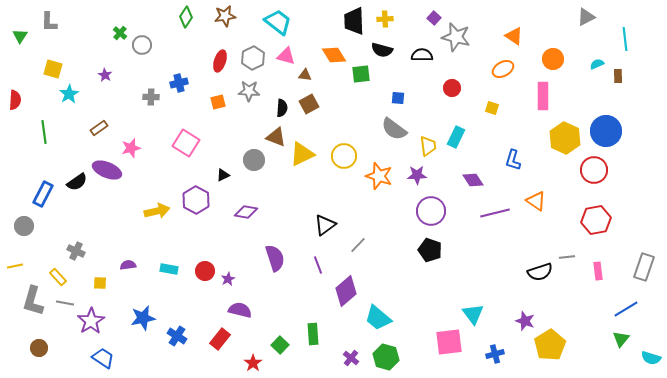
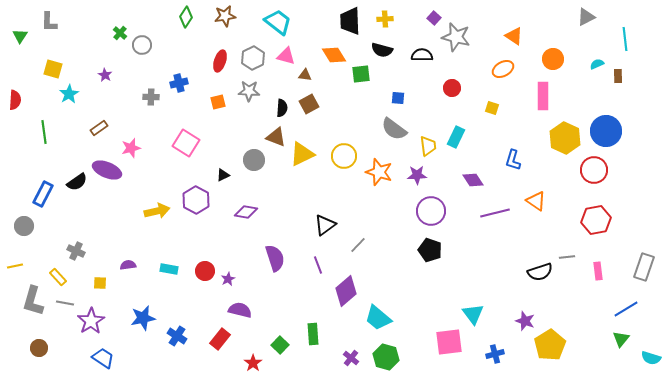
black trapezoid at (354, 21): moved 4 px left
orange star at (379, 176): moved 4 px up
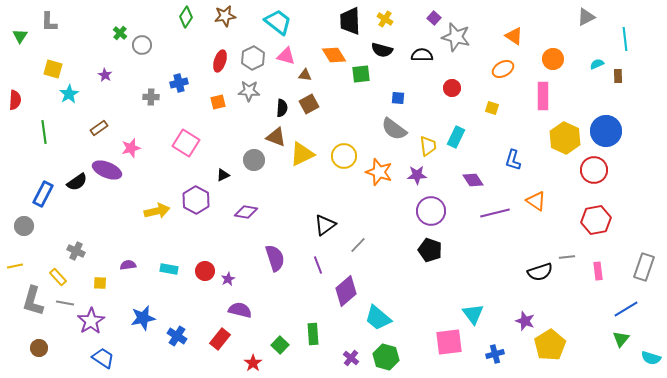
yellow cross at (385, 19): rotated 35 degrees clockwise
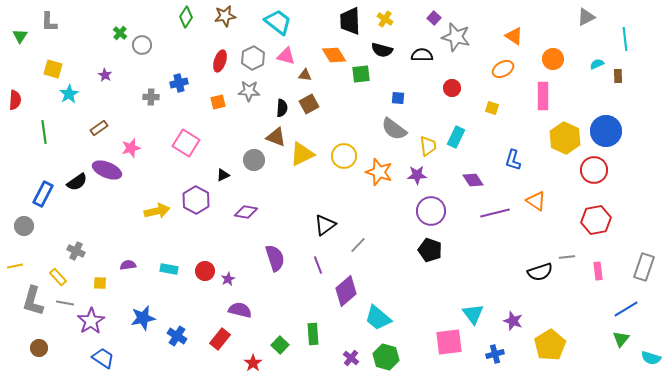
purple star at (525, 321): moved 12 px left
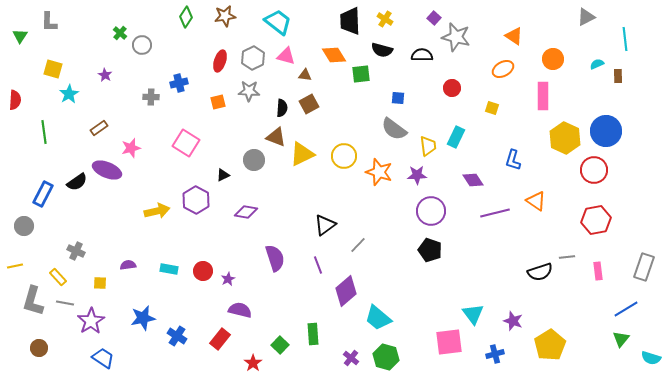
red circle at (205, 271): moved 2 px left
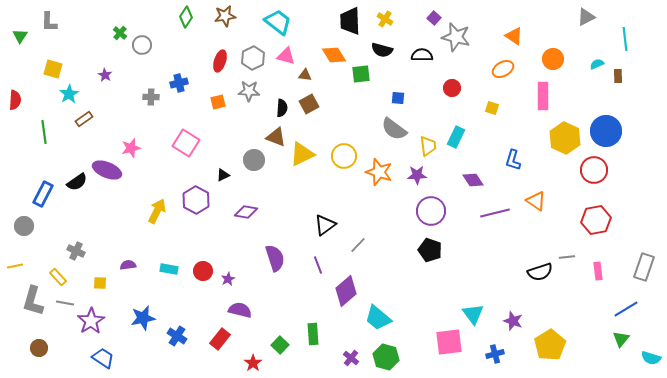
brown rectangle at (99, 128): moved 15 px left, 9 px up
yellow arrow at (157, 211): rotated 50 degrees counterclockwise
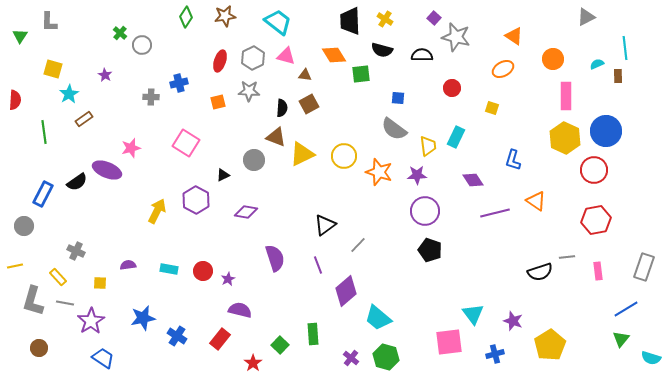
cyan line at (625, 39): moved 9 px down
pink rectangle at (543, 96): moved 23 px right
purple circle at (431, 211): moved 6 px left
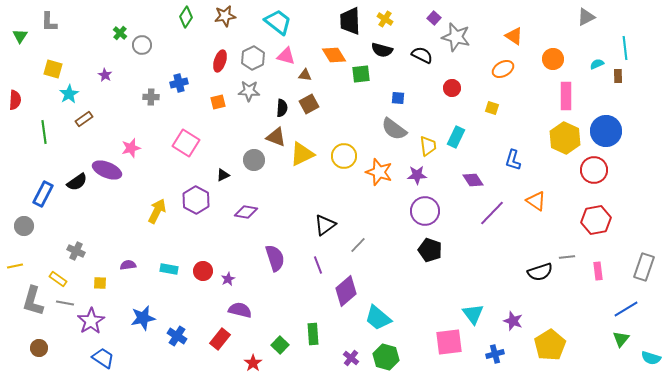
black semicircle at (422, 55): rotated 25 degrees clockwise
purple line at (495, 213): moved 3 px left; rotated 32 degrees counterclockwise
yellow rectangle at (58, 277): moved 2 px down; rotated 12 degrees counterclockwise
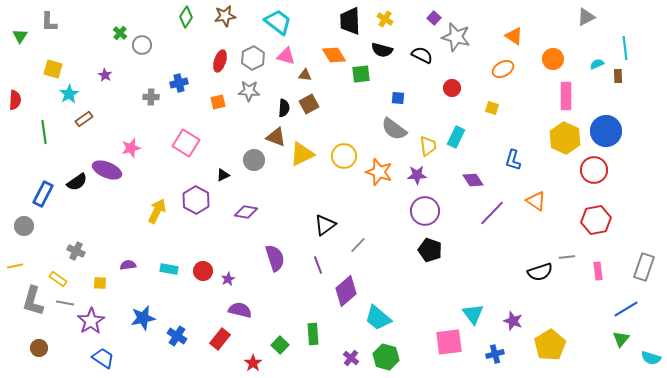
black semicircle at (282, 108): moved 2 px right
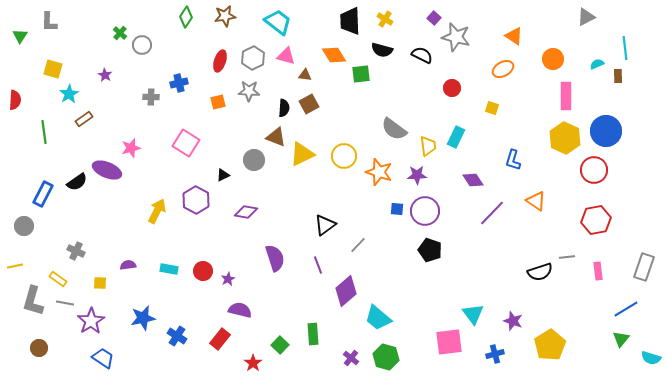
blue square at (398, 98): moved 1 px left, 111 px down
